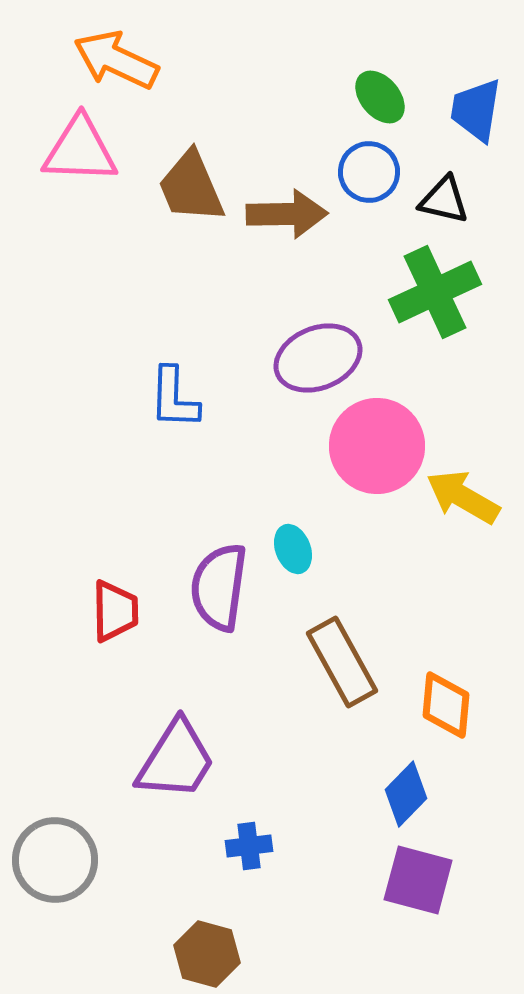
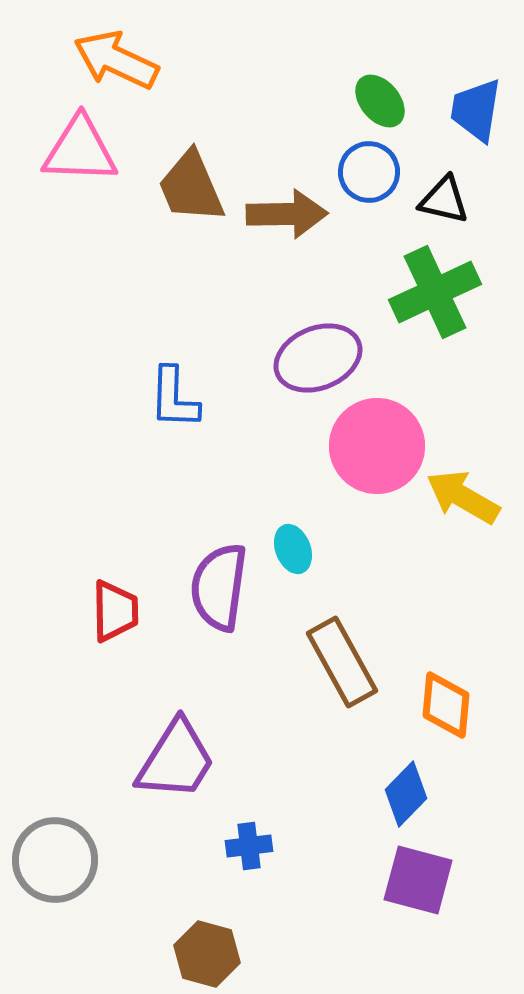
green ellipse: moved 4 px down
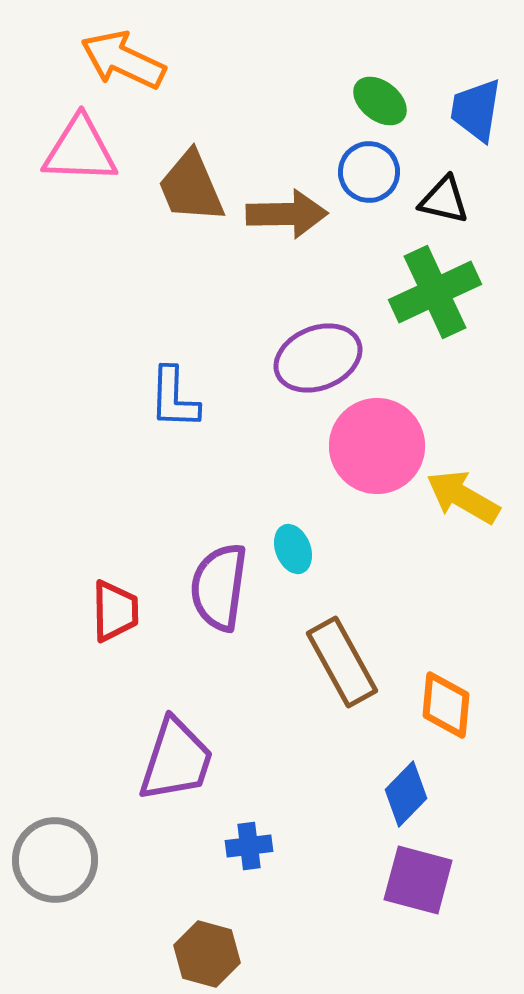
orange arrow: moved 7 px right
green ellipse: rotated 12 degrees counterclockwise
purple trapezoid: rotated 14 degrees counterclockwise
